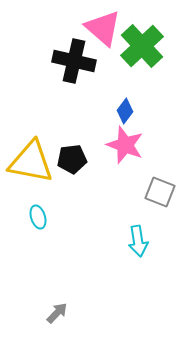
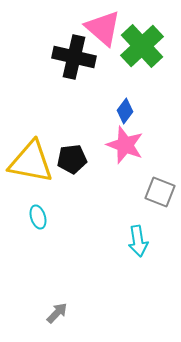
black cross: moved 4 px up
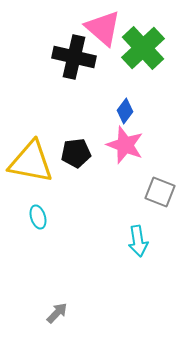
green cross: moved 1 px right, 2 px down
black pentagon: moved 4 px right, 6 px up
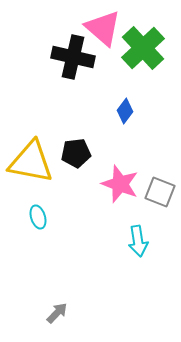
black cross: moved 1 px left
pink star: moved 5 px left, 39 px down
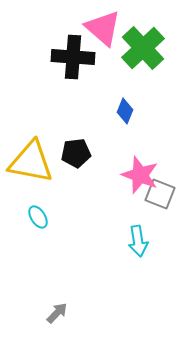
black cross: rotated 9 degrees counterclockwise
blue diamond: rotated 15 degrees counterclockwise
pink star: moved 20 px right, 9 px up
gray square: moved 2 px down
cyan ellipse: rotated 15 degrees counterclockwise
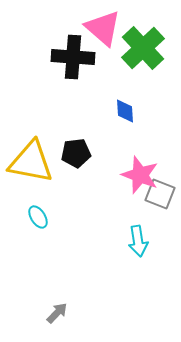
blue diamond: rotated 25 degrees counterclockwise
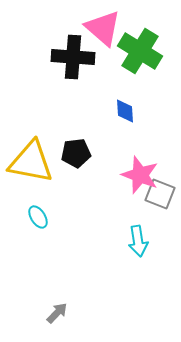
green cross: moved 3 px left, 3 px down; rotated 15 degrees counterclockwise
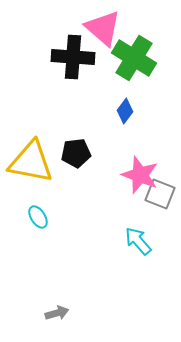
green cross: moved 6 px left, 7 px down
blue diamond: rotated 40 degrees clockwise
cyan arrow: rotated 148 degrees clockwise
gray arrow: rotated 30 degrees clockwise
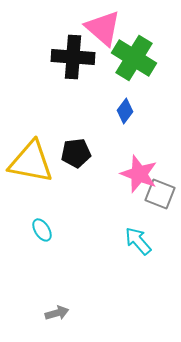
pink star: moved 1 px left, 1 px up
cyan ellipse: moved 4 px right, 13 px down
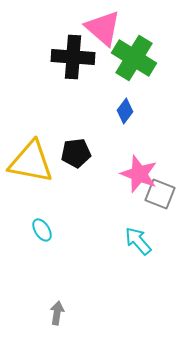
gray arrow: rotated 65 degrees counterclockwise
